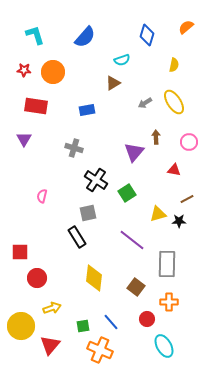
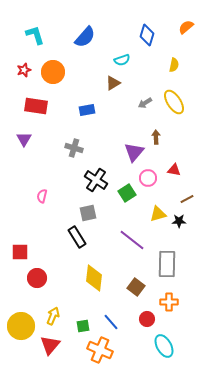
red star at (24, 70): rotated 24 degrees counterclockwise
pink circle at (189, 142): moved 41 px left, 36 px down
yellow arrow at (52, 308): moved 1 px right, 8 px down; rotated 48 degrees counterclockwise
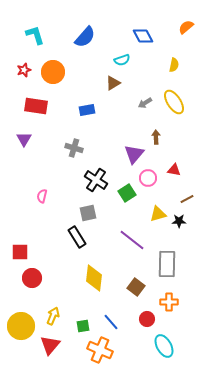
blue diamond at (147, 35): moved 4 px left, 1 px down; rotated 45 degrees counterclockwise
purple triangle at (134, 152): moved 2 px down
red circle at (37, 278): moved 5 px left
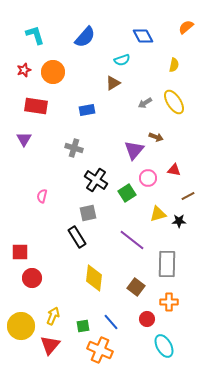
brown arrow at (156, 137): rotated 112 degrees clockwise
purple triangle at (134, 154): moved 4 px up
brown line at (187, 199): moved 1 px right, 3 px up
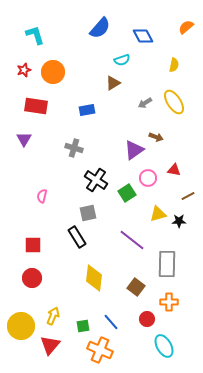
blue semicircle at (85, 37): moved 15 px right, 9 px up
purple triangle at (134, 150): rotated 15 degrees clockwise
red square at (20, 252): moved 13 px right, 7 px up
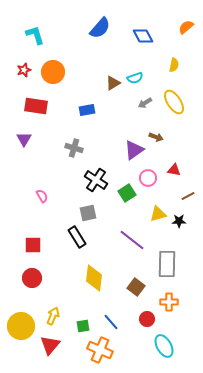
cyan semicircle at (122, 60): moved 13 px right, 18 px down
pink semicircle at (42, 196): rotated 136 degrees clockwise
